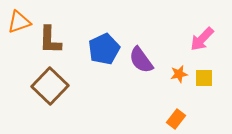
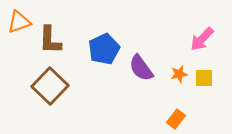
purple semicircle: moved 8 px down
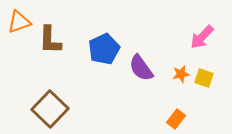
pink arrow: moved 2 px up
orange star: moved 2 px right
yellow square: rotated 18 degrees clockwise
brown square: moved 23 px down
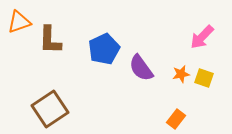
brown square: rotated 12 degrees clockwise
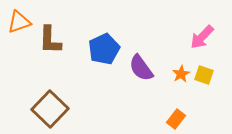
orange star: rotated 18 degrees counterclockwise
yellow square: moved 3 px up
brown square: rotated 12 degrees counterclockwise
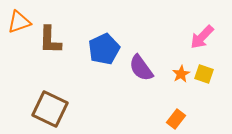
yellow square: moved 1 px up
brown square: rotated 18 degrees counterclockwise
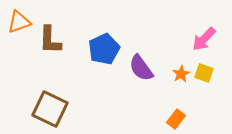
pink arrow: moved 2 px right, 2 px down
yellow square: moved 1 px up
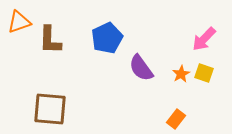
blue pentagon: moved 3 px right, 11 px up
brown square: rotated 21 degrees counterclockwise
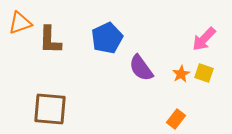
orange triangle: moved 1 px right, 1 px down
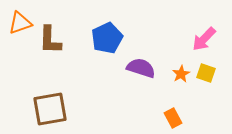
purple semicircle: rotated 144 degrees clockwise
yellow square: moved 2 px right
brown square: rotated 15 degrees counterclockwise
orange rectangle: moved 3 px left, 1 px up; rotated 66 degrees counterclockwise
